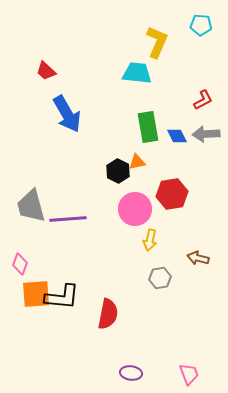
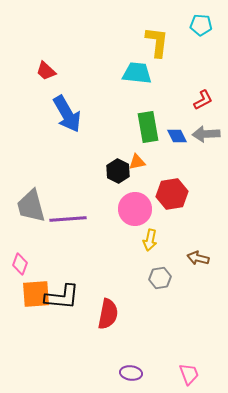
yellow L-shape: rotated 16 degrees counterclockwise
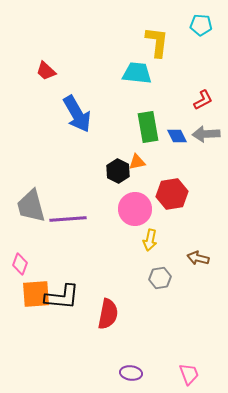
blue arrow: moved 10 px right
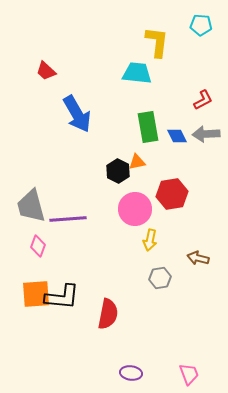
pink diamond: moved 18 px right, 18 px up
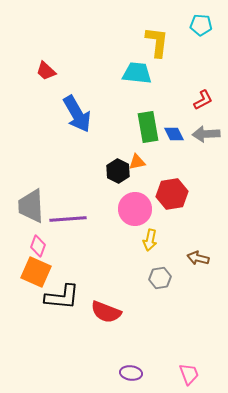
blue diamond: moved 3 px left, 2 px up
gray trapezoid: rotated 12 degrees clockwise
orange square: moved 22 px up; rotated 28 degrees clockwise
red semicircle: moved 2 px left, 2 px up; rotated 100 degrees clockwise
